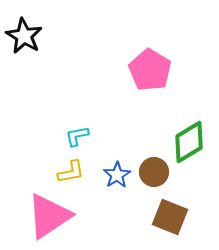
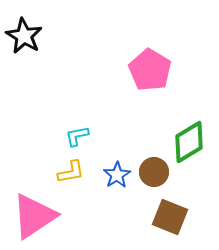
pink triangle: moved 15 px left
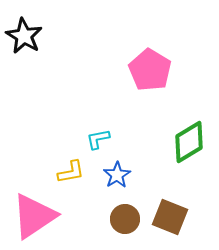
cyan L-shape: moved 21 px right, 3 px down
brown circle: moved 29 px left, 47 px down
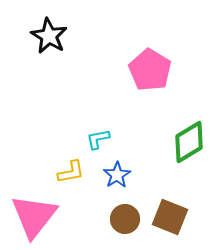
black star: moved 25 px right
pink triangle: rotated 18 degrees counterclockwise
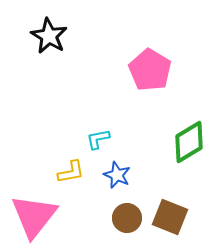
blue star: rotated 16 degrees counterclockwise
brown circle: moved 2 px right, 1 px up
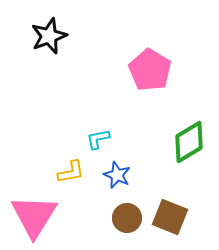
black star: rotated 21 degrees clockwise
pink triangle: rotated 6 degrees counterclockwise
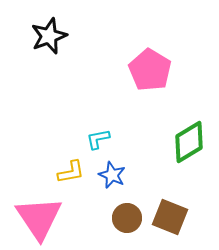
blue star: moved 5 px left
pink triangle: moved 5 px right, 2 px down; rotated 6 degrees counterclockwise
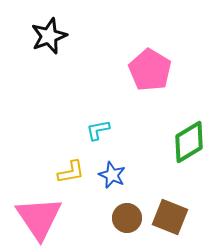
cyan L-shape: moved 9 px up
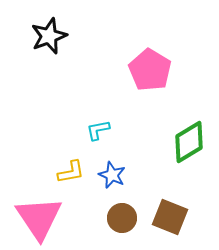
brown circle: moved 5 px left
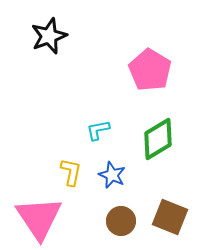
green diamond: moved 31 px left, 3 px up
yellow L-shape: rotated 68 degrees counterclockwise
brown circle: moved 1 px left, 3 px down
